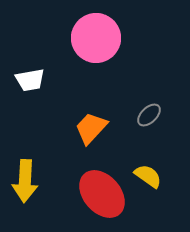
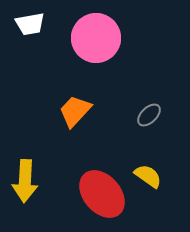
white trapezoid: moved 56 px up
orange trapezoid: moved 16 px left, 17 px up
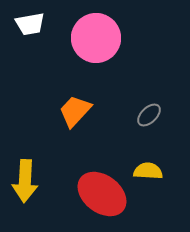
yellow semicircle: moved 5 px up; rotated 32 degrees counterclockwise
red ellipse: rotated 12 degrees counterclockwise
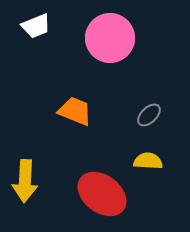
white trapezoid: moved 6 px right, 2 px down; rotated 12 degrees counterclockwise
pink circle: moved 14 px right
orange trapezoid: rotated 69 degrees clockwise
yellow semicircle: moved 10 px up
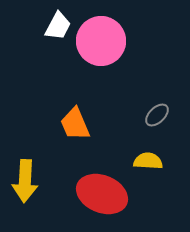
white trapezoid: moved 22 px right; rotated 40 degrees counterclockwise
pink circle: moved 9 px left, 3 px down
orange trapezoid: moved 13 px down; rotated 135 degrees counterclockwise
gray ellipse: moved 8 px right
red ellipse: rotated 15 degrees counterclockwise
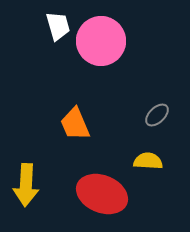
white trapezoid: rotated 44 degrees counterclockwise
yellow arrow: moved 1 px right, 4 px down
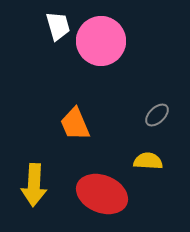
yellow arrow: moved 8 px right
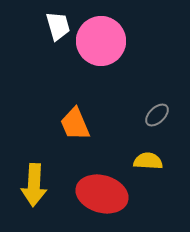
red ellipse: rotated 6 degrees counterclockwise
